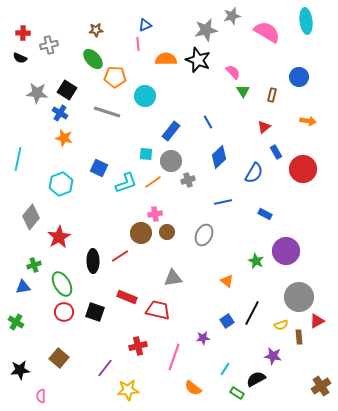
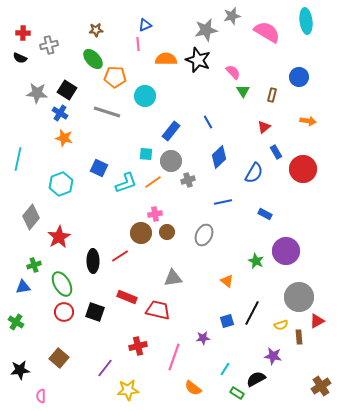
blue square at (227, 321): rotated 16 degrees clockwise
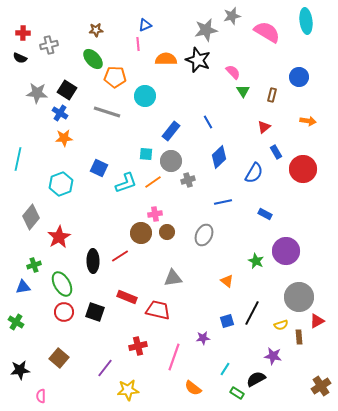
orange star at (64, 138): rotated 18 degrees counterclockwise
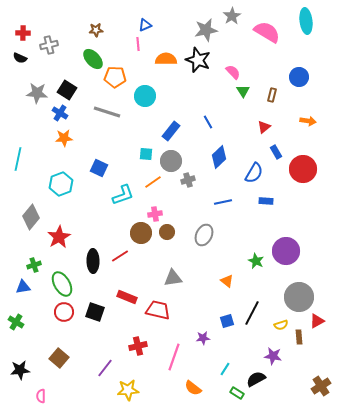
gray star at (232, 16): rotated 18 degrees counterclockwise
cyan L-shape at (126, 183): moved 3 px left, 12 px down
blue rectangle at (265, 214): moved 1 px right, 13 px up; rotated 24 degrees counterclockwise
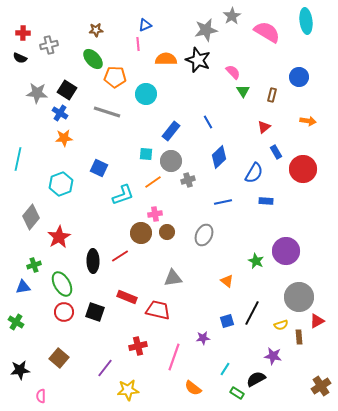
cyan circle at (145, 96): moved 1 px right, 2 px up
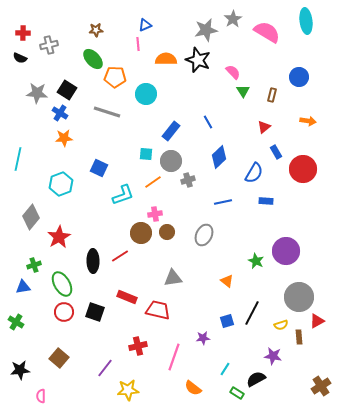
gray star at (232, 16): moved 1 px right, 3 px down
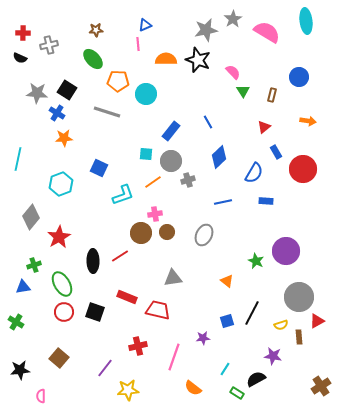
orange pentagon at (115, 77): moved 3 px right, 4 px down
blue cross at (60, 113): moved 3 px left
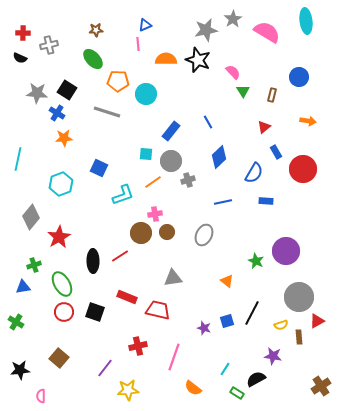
purple star at (203, 338): moved 1 px right, 10 px up; rotated 24 degrees clockwise
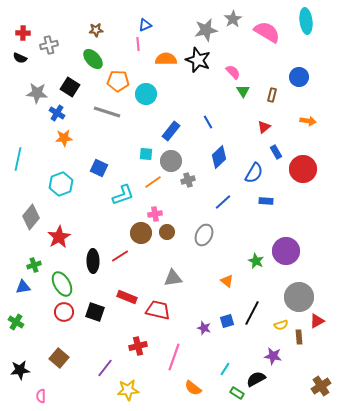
black square at (67, 90): moved 3 px right, 3 px up
blue line at (223, 202): rotated 30 degrees counterclockwise
